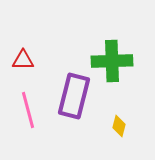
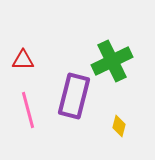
green cross: rotated 24 degrees counterclockwise
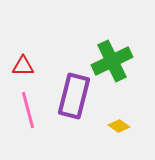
red triangle: moved 6 px down
yellow diamond: rotated 70 degrees counterclockwise
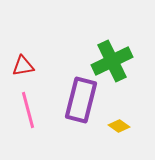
red triangle: rotated 10 degrees counterclockwise
purple rectangle: moved 7 px right, 4 px down
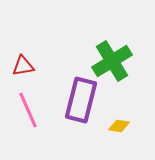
green cross: rotated 6 degrees counterclockwise
pink line: rotated 9 degrees counterclockwise
yellow diamond: rotated 25 degrees counterclockwise
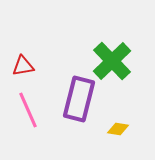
green cross: rotated 12 degrees counterclockwise
purple rectangle: moved 2 px left, 1 px up
yellow diamond: moved 1 px left, 3 px down
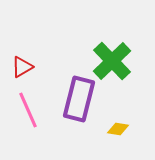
red triangle: moved 1 px left, 1 px down; rotated 20 degrees counterclockwise
